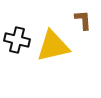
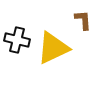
yellow triangle: moved 2 px down; rotated 12 degrees counterclockwise
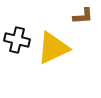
brown L-shape: moved 4 px up; rotated 90 degrees clockwise
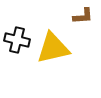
yellow triangle: rotated 12 degrees clockwise
